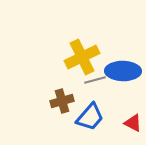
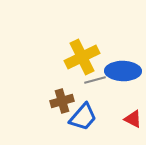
blue trapezoid: moved 7 px left
red triangle: moved 4 px up
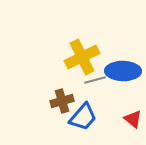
red triangle: rotated 12 degrees clockwise
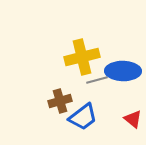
yellow cross: rotated 12 degrees clockwise
gray line: moved 2 px right
brown cross: moved 2 px left
blue trapezoid: rotated 12 degrees clockwise
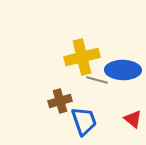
blue ellipse: moved 1 px up
gray line: rotated 30 degrees clockwise
blue trapezoid: moved 1 px right, 4 px down; rotated 72 degrees counterclockwise
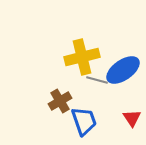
blue ellipse: rotated 36 degrees counterclockwise
brown cross: rotated 15 degrees counterclockwise
red triangle: moved 1 px left, 1 px up; rotated 18 degrees clockwise
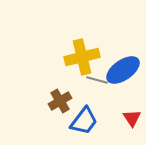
blue trapezoid: rotated 56 degrees clockwise
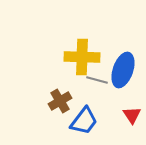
yellow cross: rotated 16 degrees clockwise
blue ellipse: rotated 36 degrees counterclockwise
red triangle: moved 3 px up
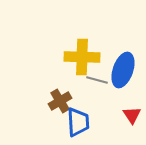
blue trapezoid: moved 6 px left, 1 px down; rotated 40 degrees counterclockwise
